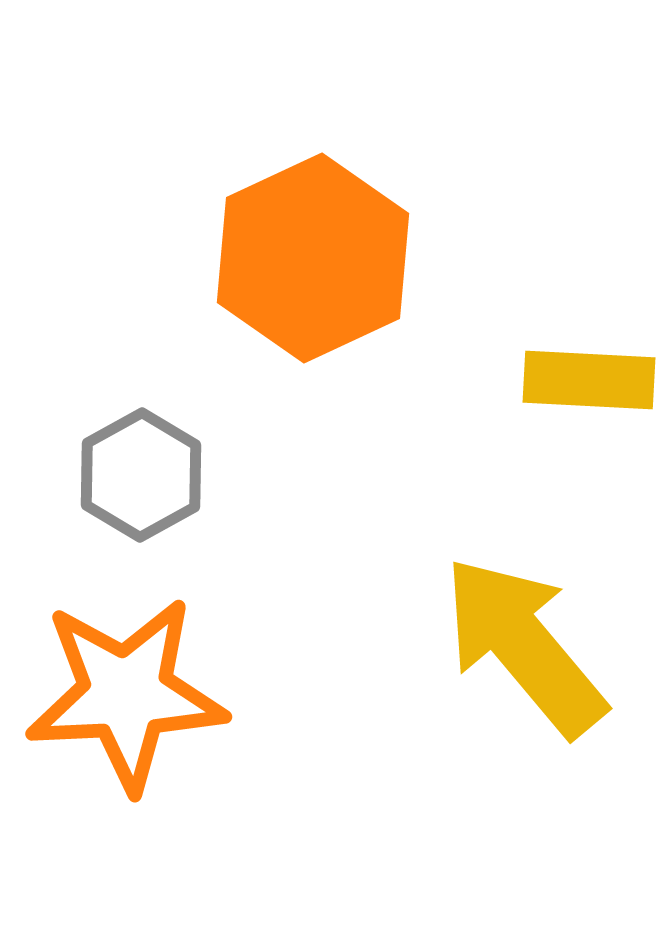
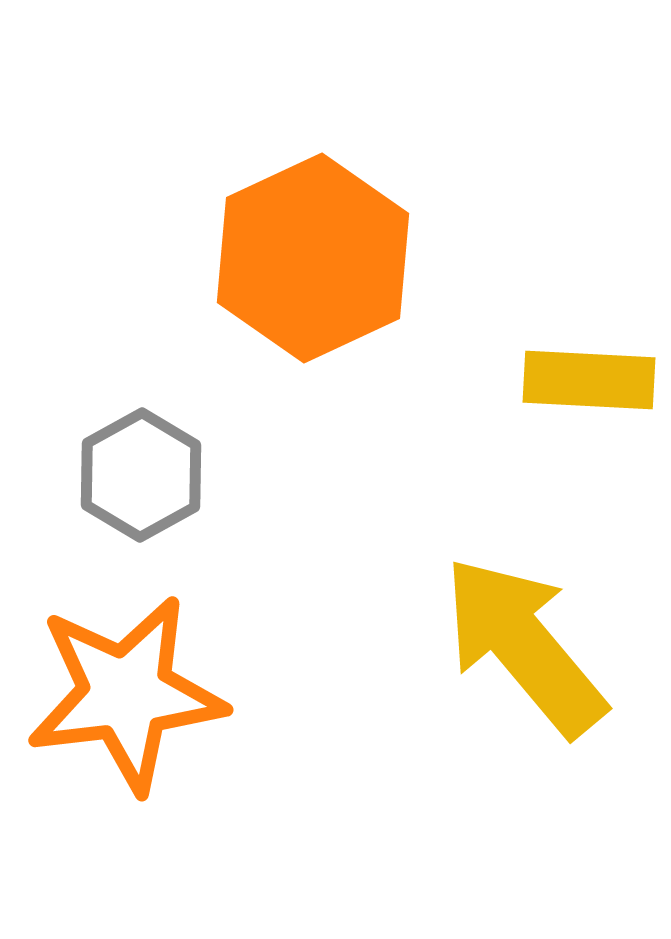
orange star: rotated 4 degrees counterclockwise
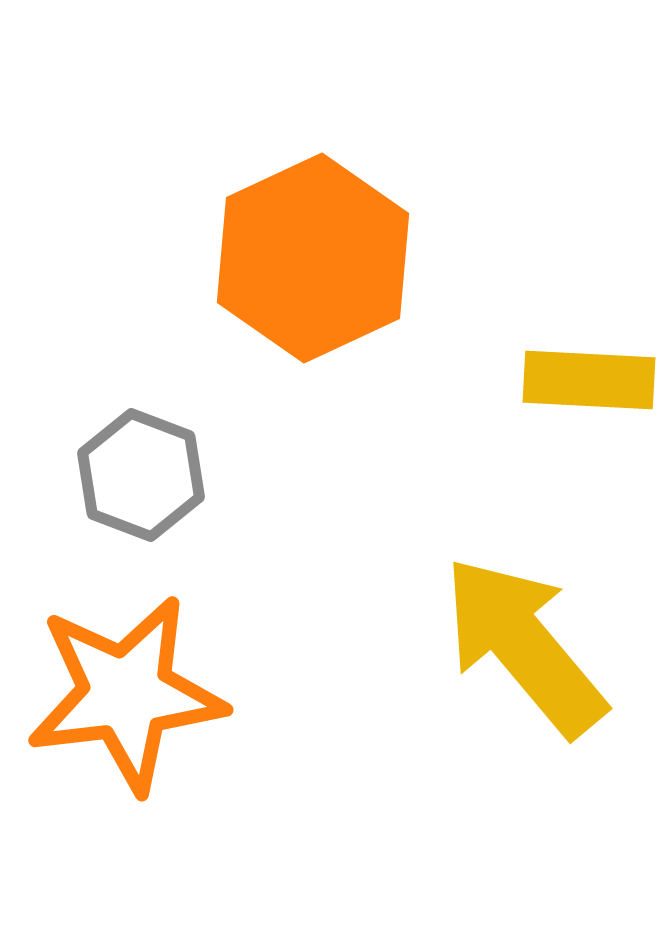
gray hexagon: rotated 10 degrees counterclockwise
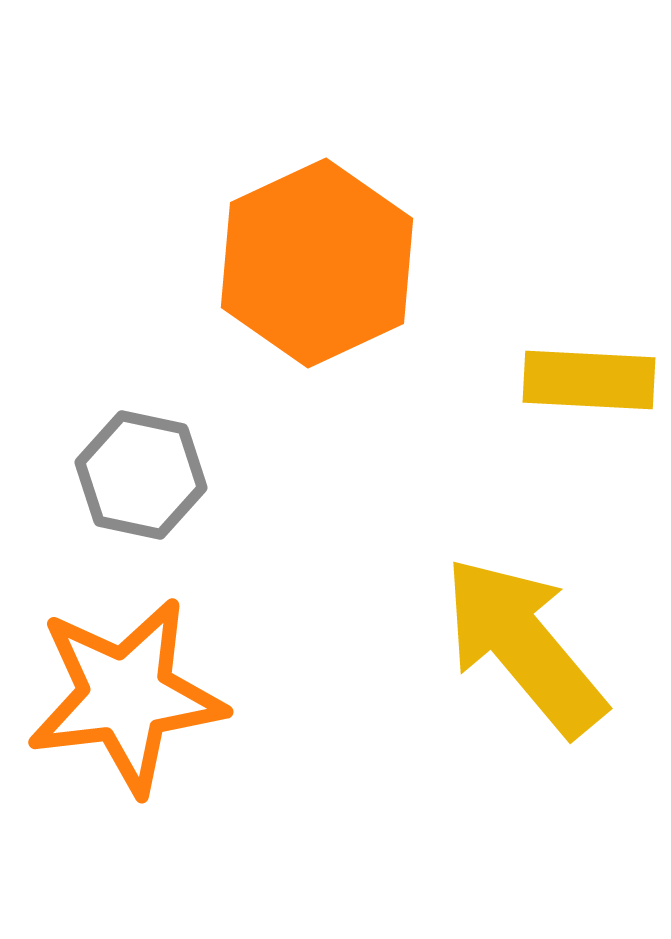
orange hexagon: moved 4 px right, 5 px down
gray hexagon: rotated 9 degrees counterclockwise
orange star: moved 2 px down
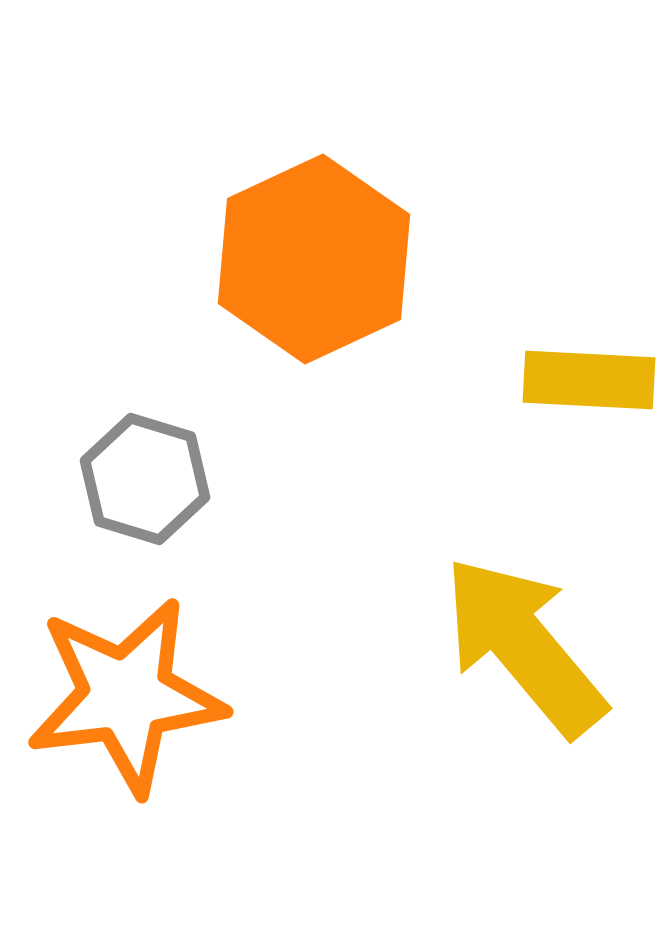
orange hexagon: moved 3 px left, 4 px up
gray hexagon: moved 4 px right, 4 px down; rotated 5 degrees clockwise
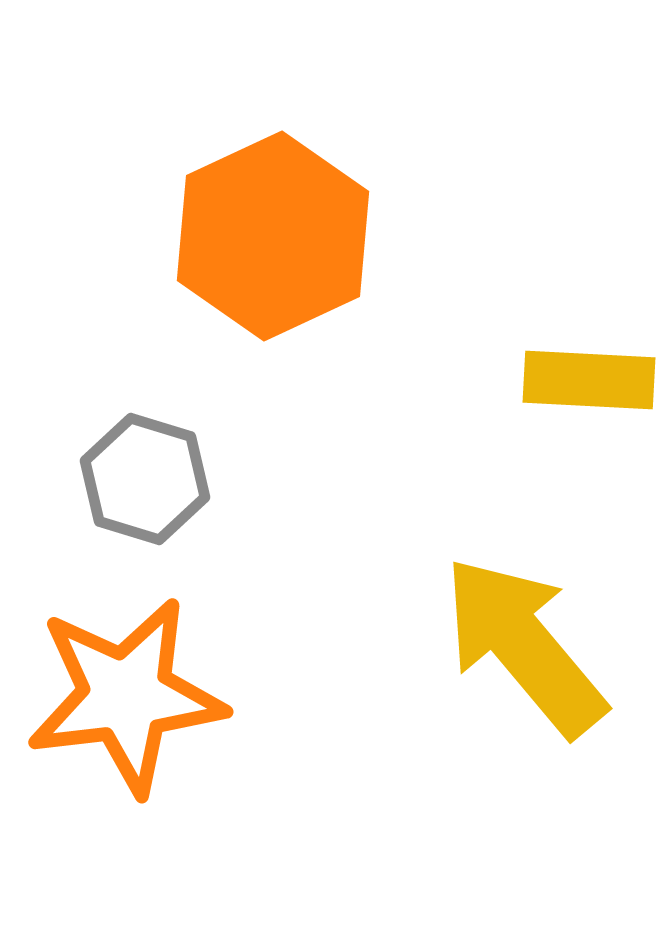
orange hexagon: moved 41 px left, 23 px up
